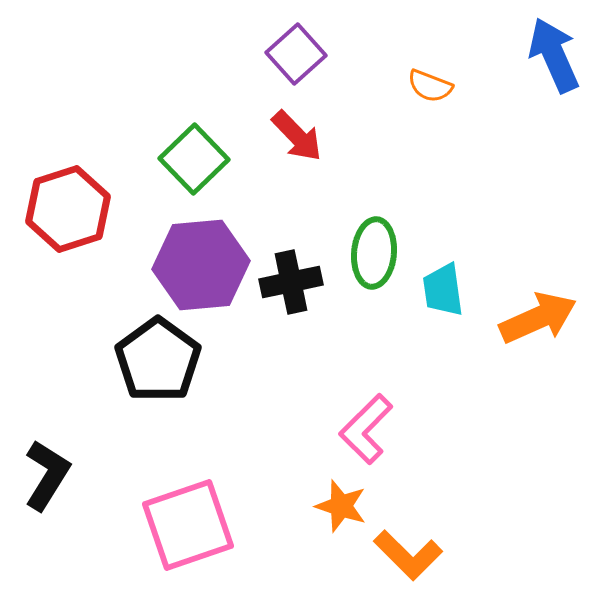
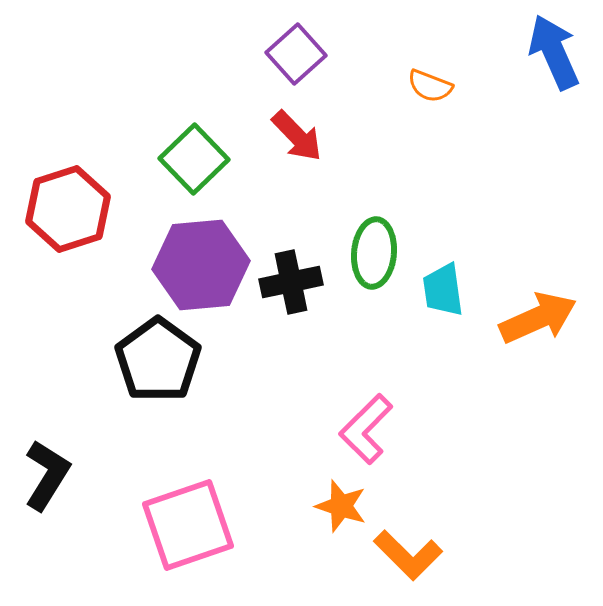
blue arrow: moved 3 px up
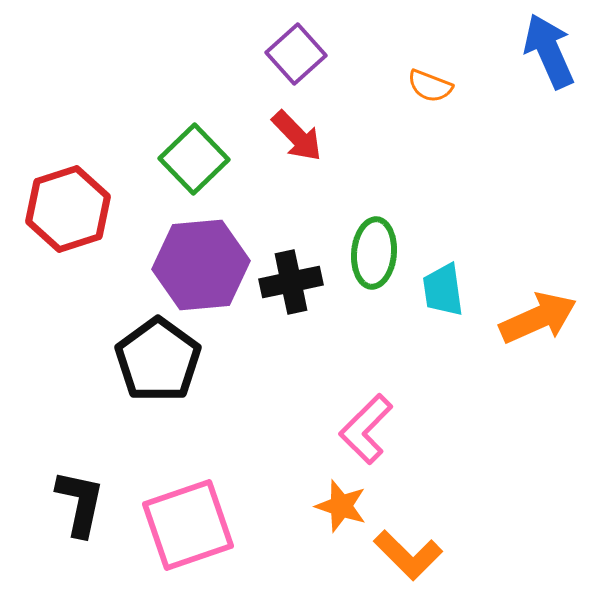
blue arrow: moved 5 px left, 1 px up
black L-shape: moved 33 px right, 28 px down; rotated 20 degrees counterclockwise
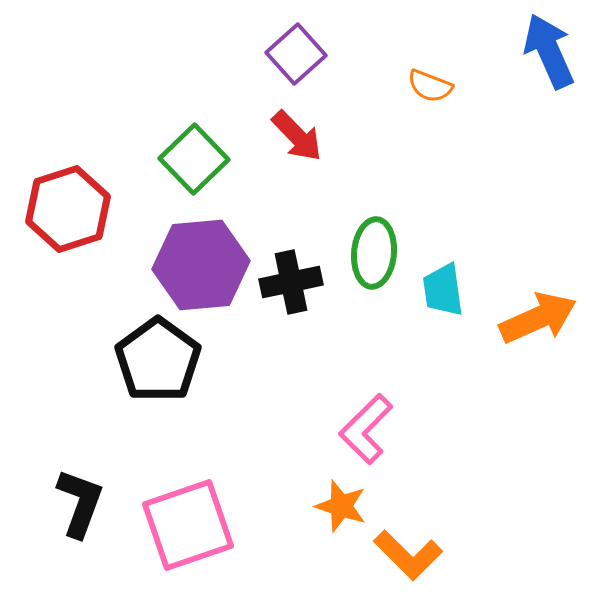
black L-shape: rotated 8 degrees clockwise
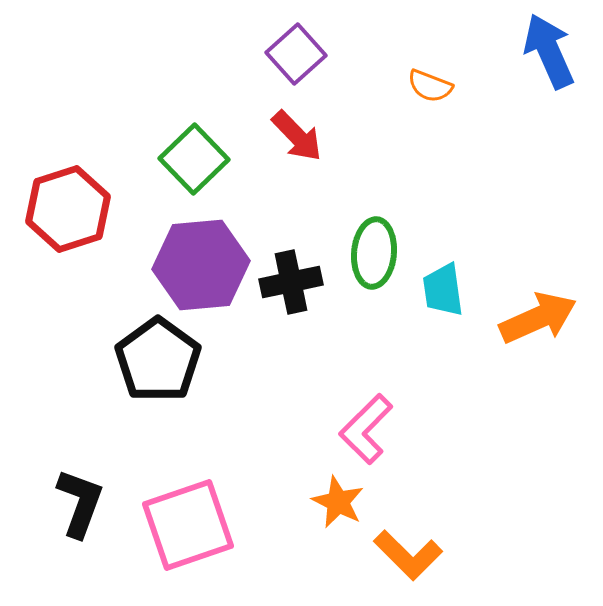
orange star: moved 3 px left, 4 px up; rotated 8 degrees clockwise
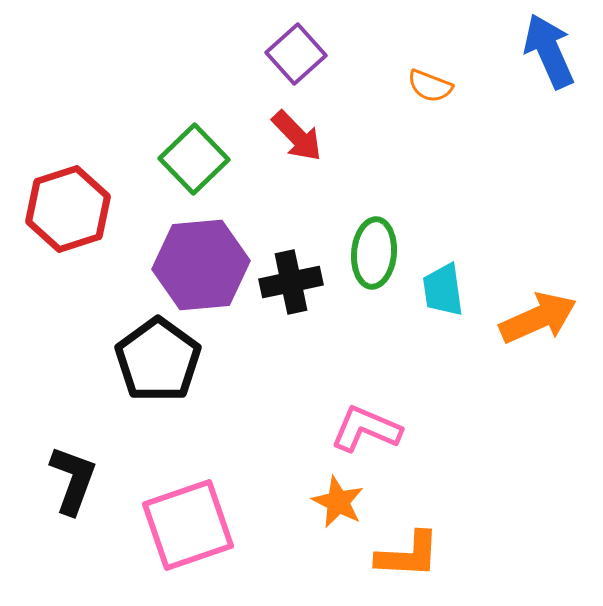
pink L-shape: rotated 68 degrees clockwise
black L-shape: moved 7 px left, 23 px up
orange L-shape: rotated 42 degrees counterclockwise
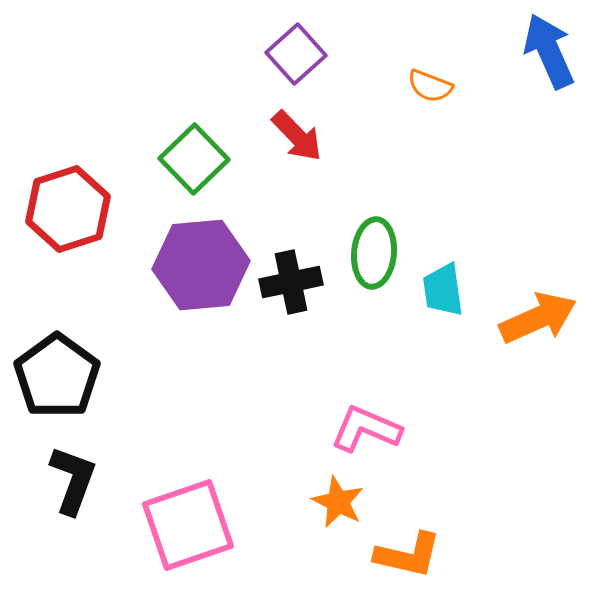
black pentagon: moved 101 px left, 16 px down
orange L-shape: rotated 10 degrees clockwise
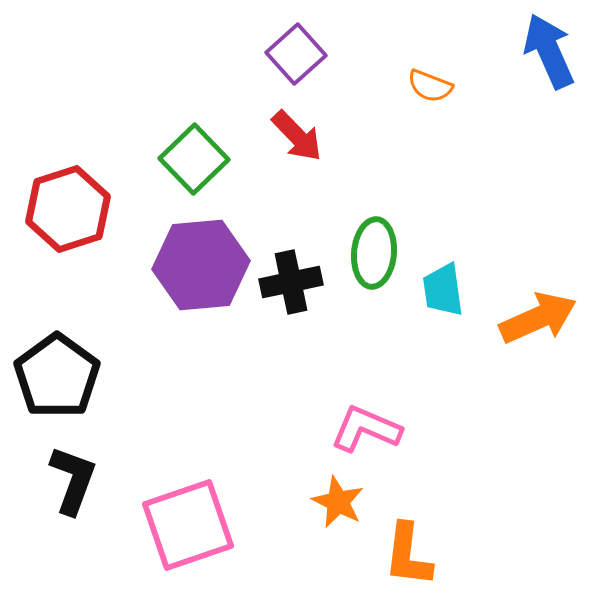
orange L-shape: rotated 84 degrees clockwise
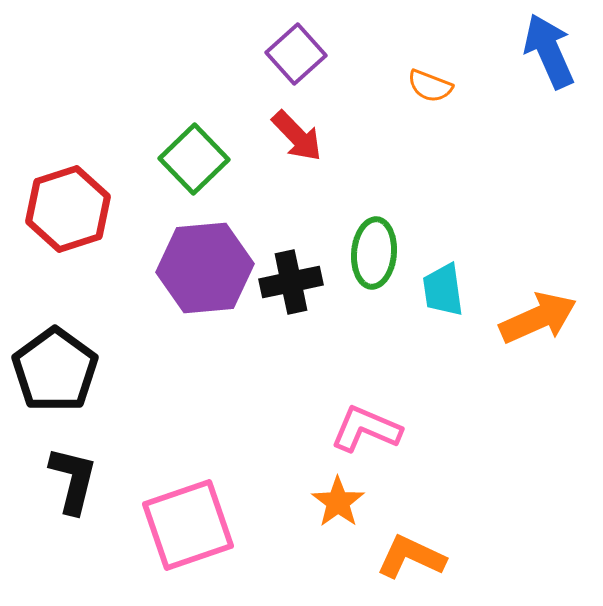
purple hexagon: moved 4 px right, 3 px down
black pentagon: moved 2 px left, 6 px up
black L-shape: rotated 6 degrees counterclockwise
orange star: rotated 10 degrees clockwise
orange L-shape: moved 3 px right, 2 px down; rotated 108 degrees clockwise
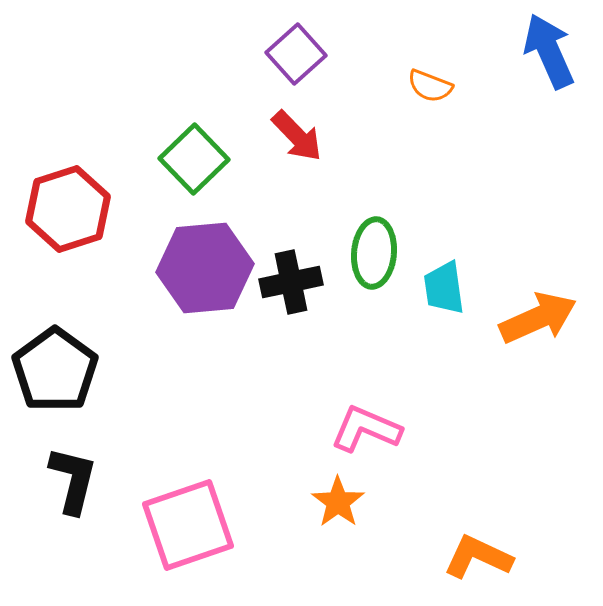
cyan trapezoid: moved 1 px right, 2 px up
orange L-shape: moved 67 px right
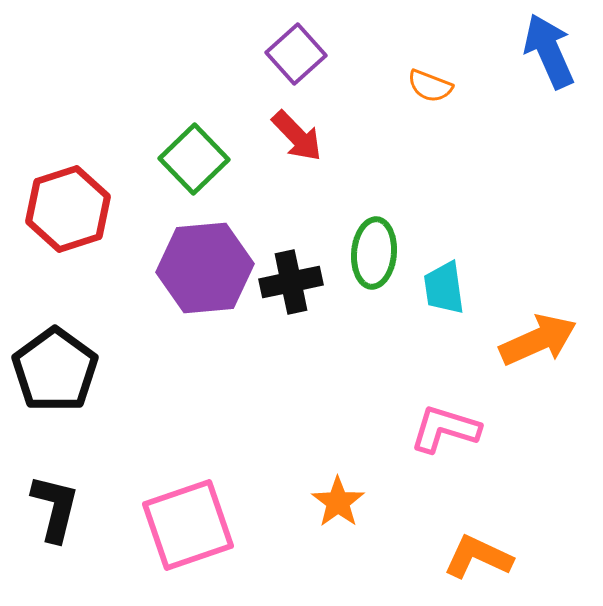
orange arrow: moved 22 px down
pink L-shape: moved 79 px right; rotated 6 degrees counterclockwise
black L-shape: moved 18 px left, 28 px down
